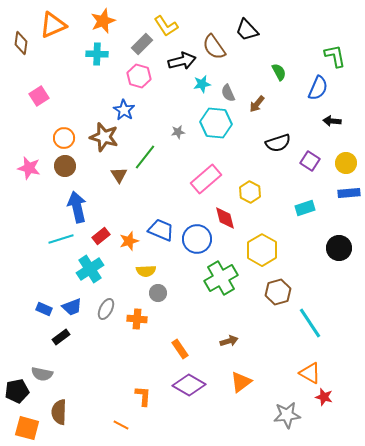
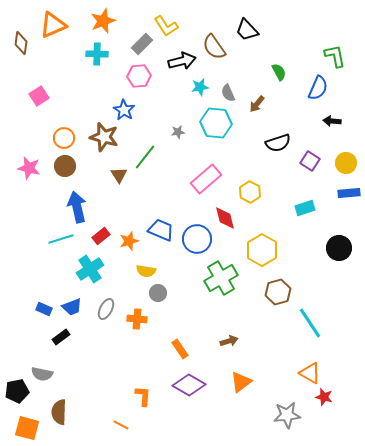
pink hexagon at (139, 76): rotated 20 degrees counterclockwise
cyan star at (202, 84): moved 2 px left, 3 px down
yellow semicircle at (146, 271): rotated 12 degrees clockwise
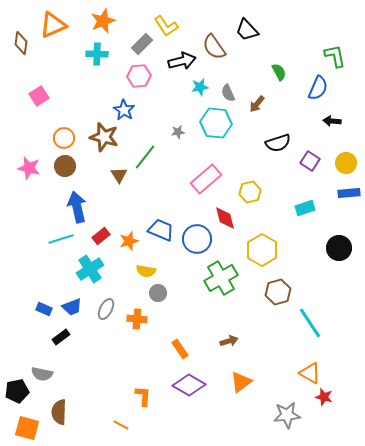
yellow hexagon at (250, 192): rotated 20 degrees clockwise
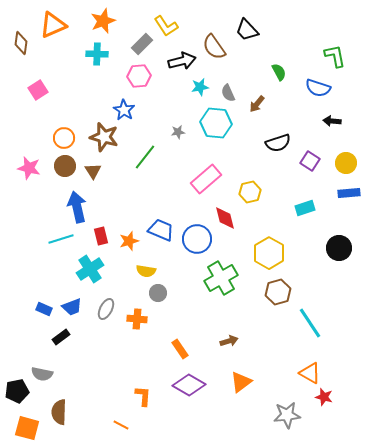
blue semicircle at (318, 88): rotated 85 degrees clockwise
pink square at (39, 96): moved 1 px left, 6 px up
brown triangle at (119, 175): moved 26 px left, 4 px up
red rectangle at (101, 236): rotated 66 degrees counterclockwise
yellow hexagon at (262, 250): moved 7 px right, 3 px down
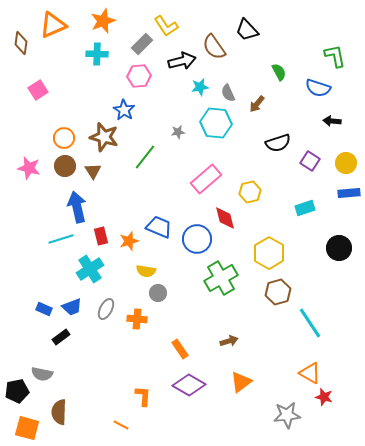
blue trapezoid at (161, 230): moved 2 px left, 3 px up
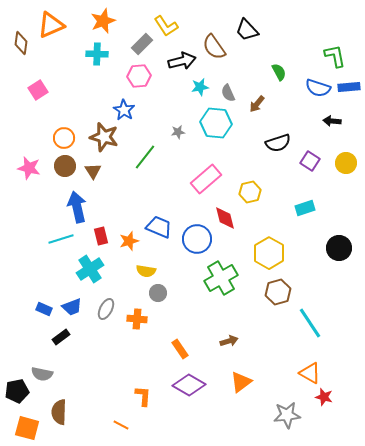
orange triangle at (53, 25): moved 2 px left
blue rectangle at (349, 193): moved 106 px up
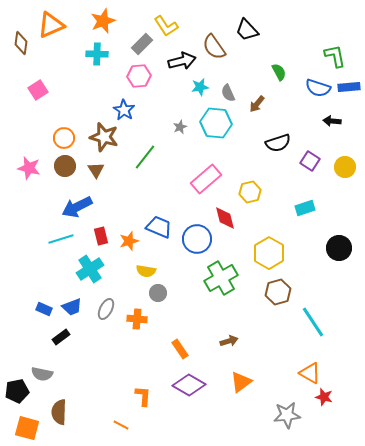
gray star at (178, 132): moved 2 px right, 5 px up; rotated 16 degrees counterclockwise
yellow circle at (346, 163): moved 1 px left, 4 px down
brown triangle at (93, 171): moved 3 px right, 1 px up
blue arrow at (77, 207): rotated 104 degrees counterclockwise
cyan line at (310, 323): moved 3 px right, 1 px up
